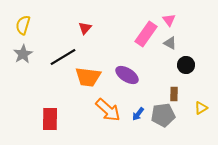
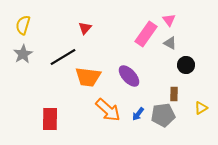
purple ellipse: moved 2 px right, 1 px down; rotated 15 degrees clockwise
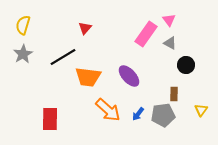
yellow triangle: moved 2 px down; rotated 24 degrees counterclockwise
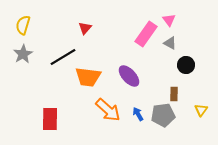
blue arrow: rotated 112 degrees clockwise
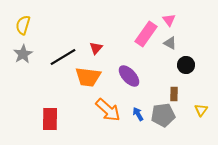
red triangle: moved 11 px right, 20 px down
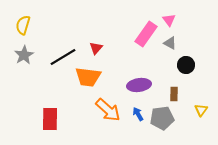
gray star: moved 1 px right, 1 px down
purple ellipse: moved 10 px right, 9 px down; rotated 55 degrees counterclockwise
gray pentagon: moved 1 px left, 3 px down
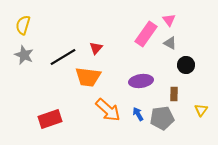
gray star: rotated 18 degrees counterclockwise
purple ellipse: moved 2 px right, 4 px up
red rectangle: rotated 70 degrees clockwise
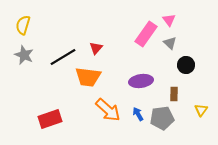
gray triangle: rotated 16 degrees clockwise
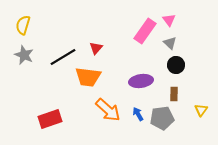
pink rectangle: moved 1 px left, 3 px up
black circle: moved 10 px left
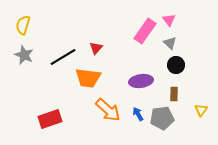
orange trapezoid: moved 1 px down
